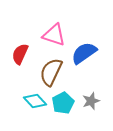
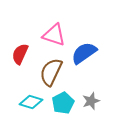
cyan diamond: moved 4 px left, 1 px down; rotated 30 degrees counterclockwise
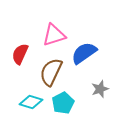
pink triangle: rotated 35 degrees counterclockwise
gray star: moved 9 px right, 12 px up
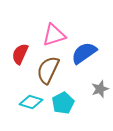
brown semicircle: moved 3 px left, 2 px up
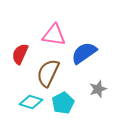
pink triangle: rotated 25 degrees clockwise
brown semicircle: moved 3 px down
gray star: moved 2 px left
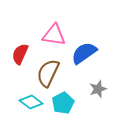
cyan diamond: rotated 20 degrees clockwise
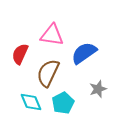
pink triangle: moved 2 px left
cyan diamond: rotated 30 degrees clockwise
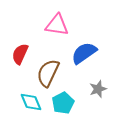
pink triangle: moved 5 px right, 10 px up
